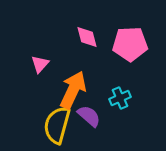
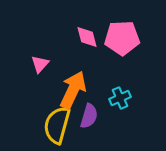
pink pentagon: moved 8 px left, 6 px up
purple semicircle: rotated 65 degrees clockwise
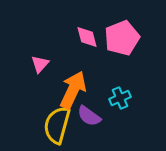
pink pentagon: rotated 20 degrees counterclockwise
purple semicircle: rotated 110 degrees clockwise
